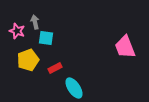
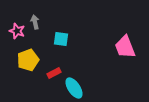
cyan square: moved 15 px right, 1 px down
red rectangle: moved 1 px left, 5 px down
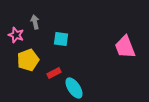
pink star: moved 1 px left, 4 px down
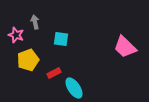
pink trapezoid: rotated 25 degrees counterclockwise
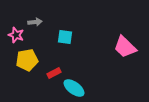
gray arrow: rotated 96 degrees clockwise
cyan square: moved 4 px right, 2 px up
yellow pentagon: moved 1 px left; rotated 10 degrees clockwise
cyan ellipse: rotated 20 degrees counterclockwise
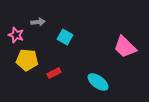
gray arrow: moved 3 px right
cyan square: rotated 21 degrees clockwise
yellow pentagon: rotated 15 degrees clockwise
cyan ellipse: moved 24 px right, 6 px up
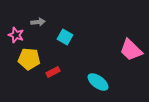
pink trapezoid: moved 6 px right, 3 px down
yellow pentagon: moved 2 px right, 1 px up
red rectangle: moved 1 px left, 1 px up
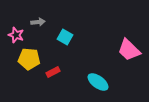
pink trapezoid: moved 2 px left
